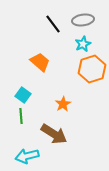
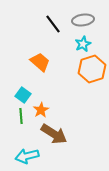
orange star: moved 22 px left, 6 px down
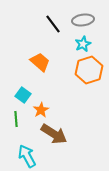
orange hexagon: moved 3 px left, 1 px down
green line: moved 5 px left, 3 px down
cyan arrow: rotated 75 degrees clockwise
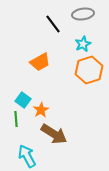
gray ellipse: moved 6 px up
orange trapezoid: rotated 110 degrees clockwise
cyan square: moved 5 px down
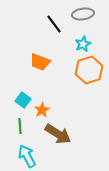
black line: moved 1 px right
orange trapezoid: rotated 50 degrees clockwise
orange star: moved 1 px right
green line: moved 4 px right, 7 px down
brown arrow: moved 4 px right
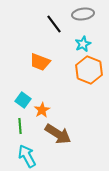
orange hexagon: rotated 20 degrees counterclockwise
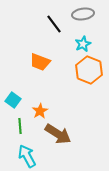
cyan square: moved 10 px left
orange star: moved 2 px left, 1 px down
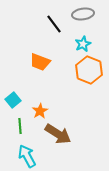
cyan square: rotated 14 degrees clockwise
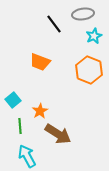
cyan star: moved 11 px right, 8 px up
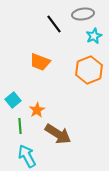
orange hexagon: rotated 16 degrees clockwise
orange star: moved 3 px left, 1 px up
